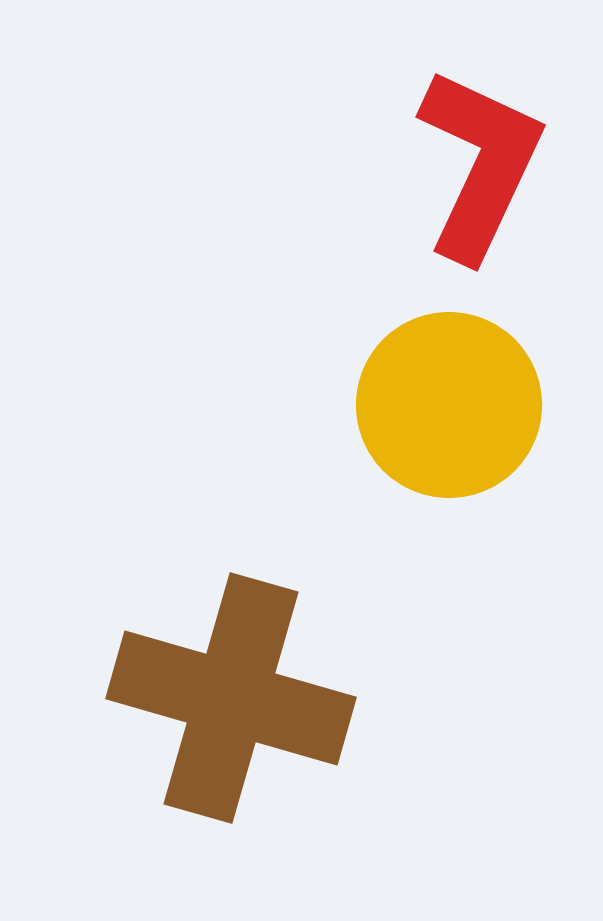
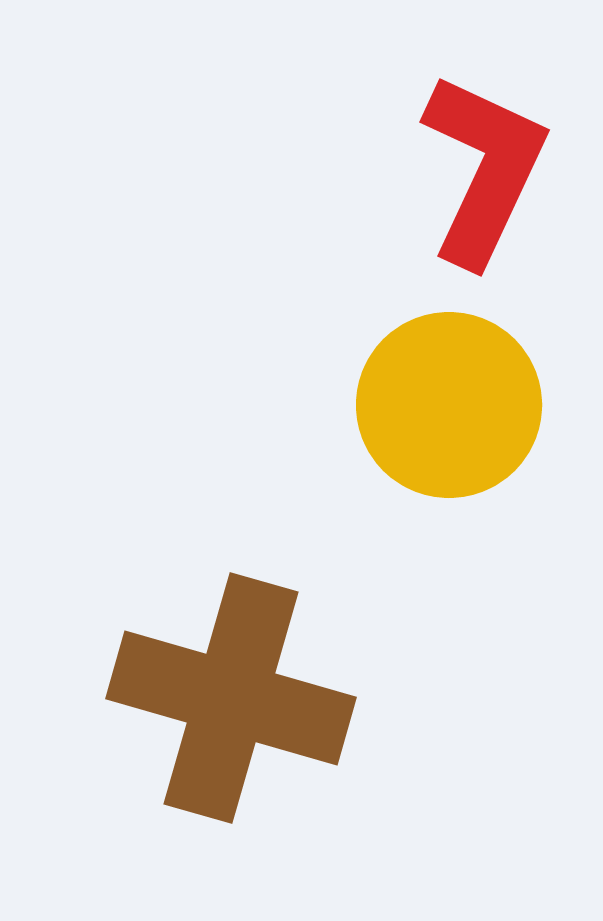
red L-shape: moved 4 px right, 5 px down
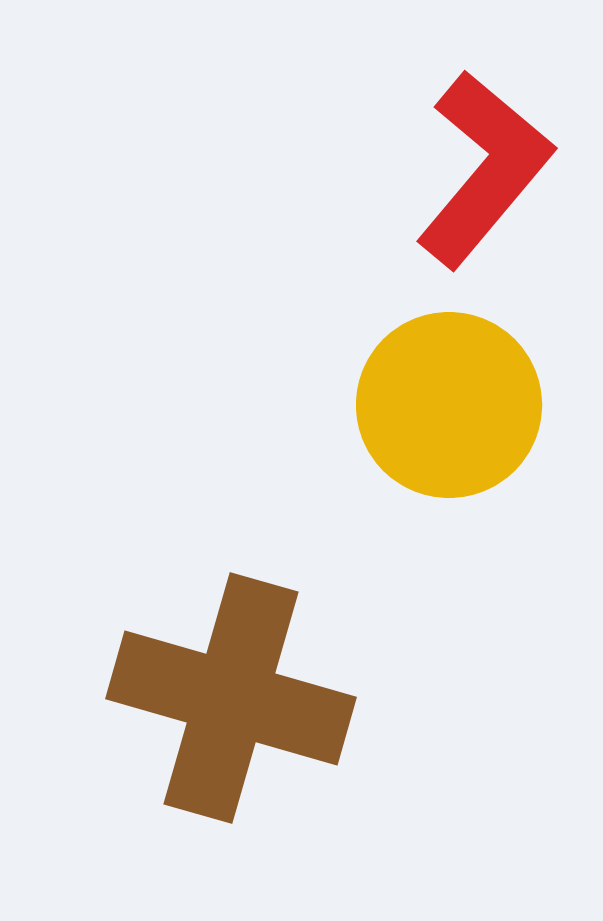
red L-shape: rotated 15 degrees clockwise
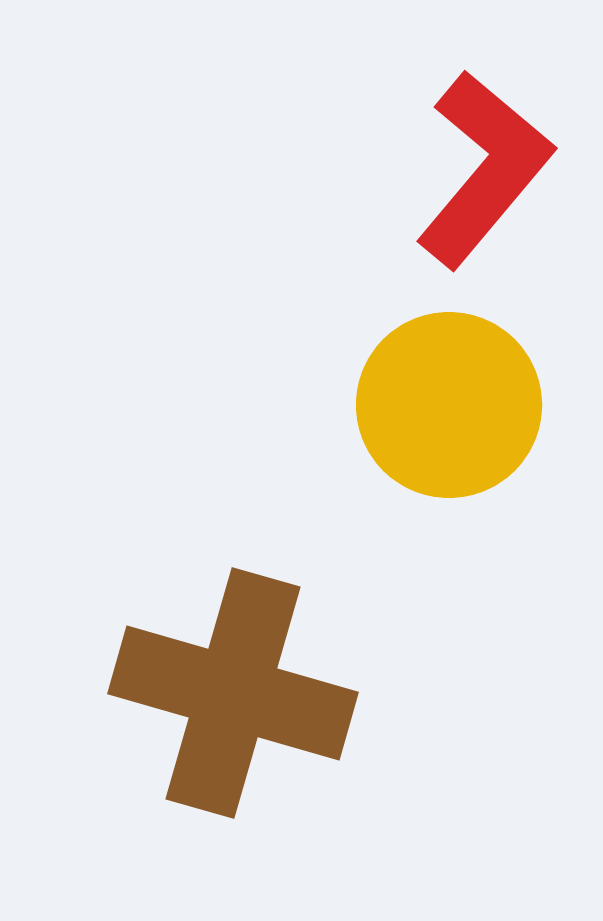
brown cross: moved 2 px right, 5 px up
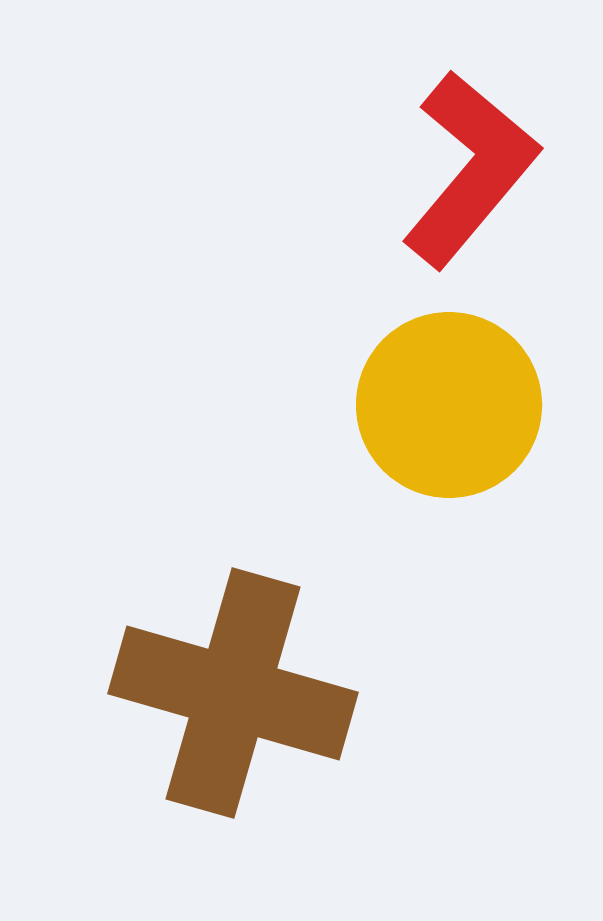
red L-shape: moved 14 px left
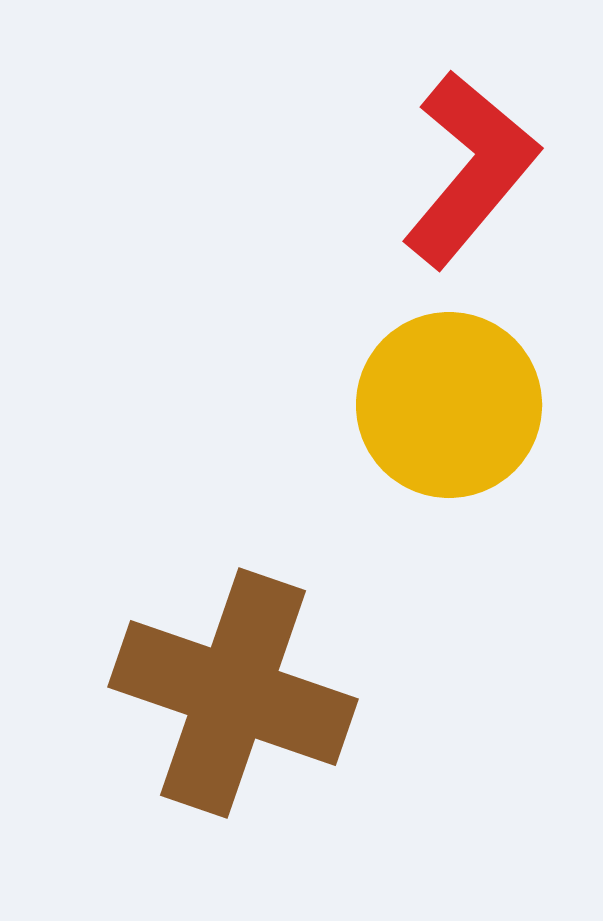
brown cross: rotated 3 degrees clockwise
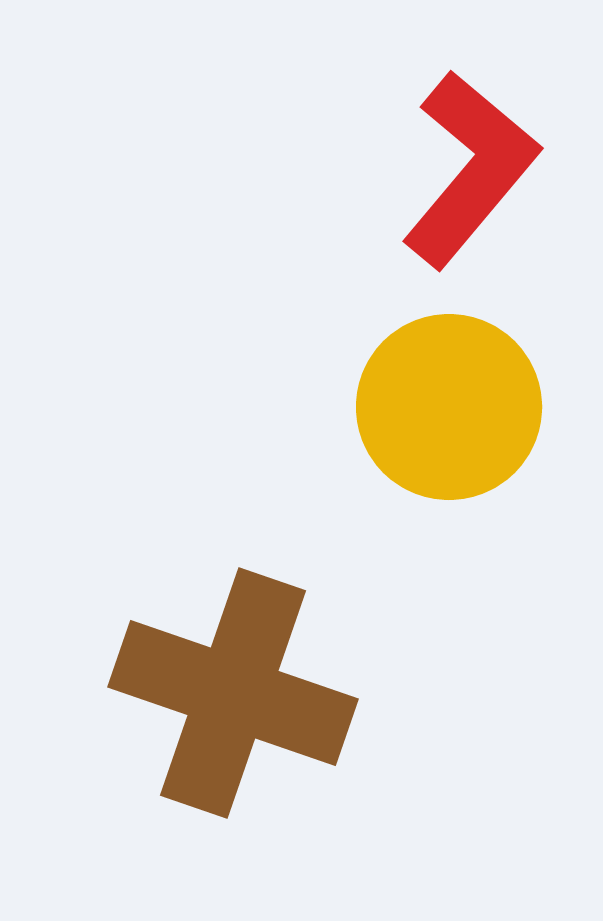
yellow circle: moved 2 px down
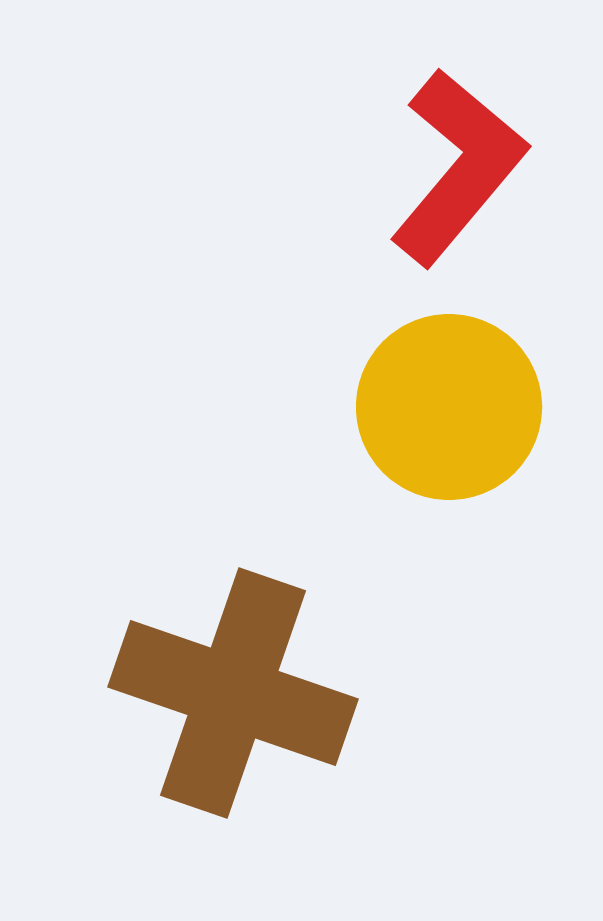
red L-shape: moved 12 px left, 2 px up
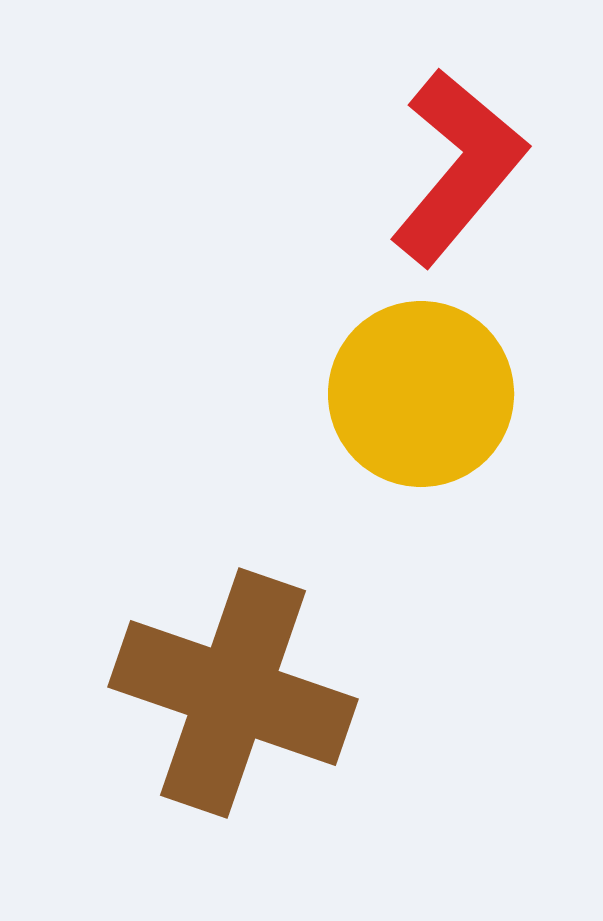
yellow circle: moved 28 px left, 13 px up
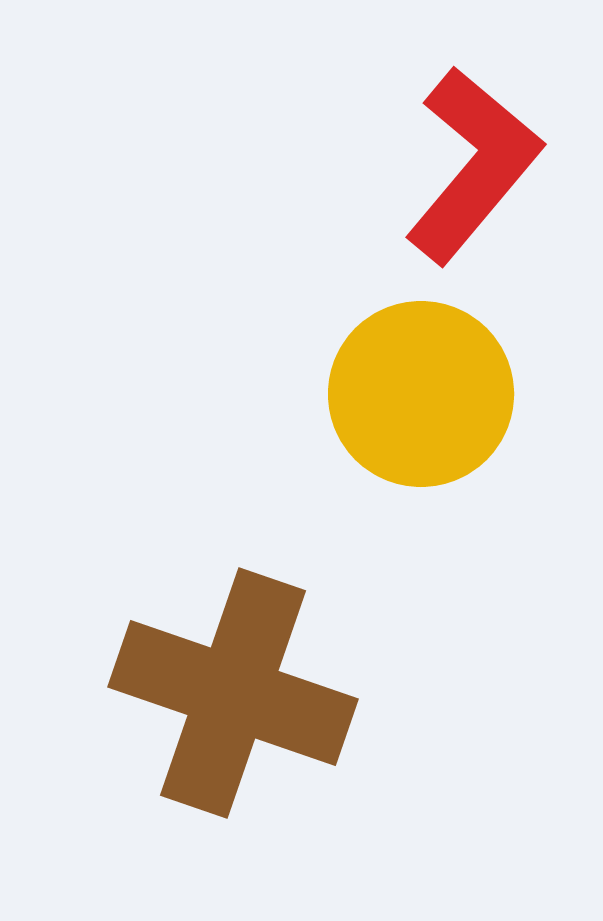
red L-shape: moved 15 px right, 2 px up
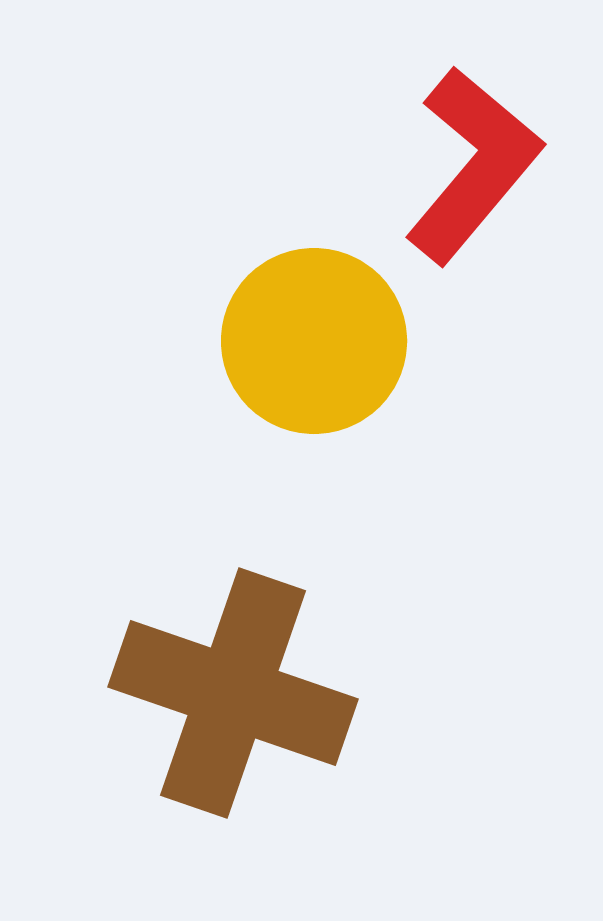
yellow circle: moved 107 px left, 53 px up
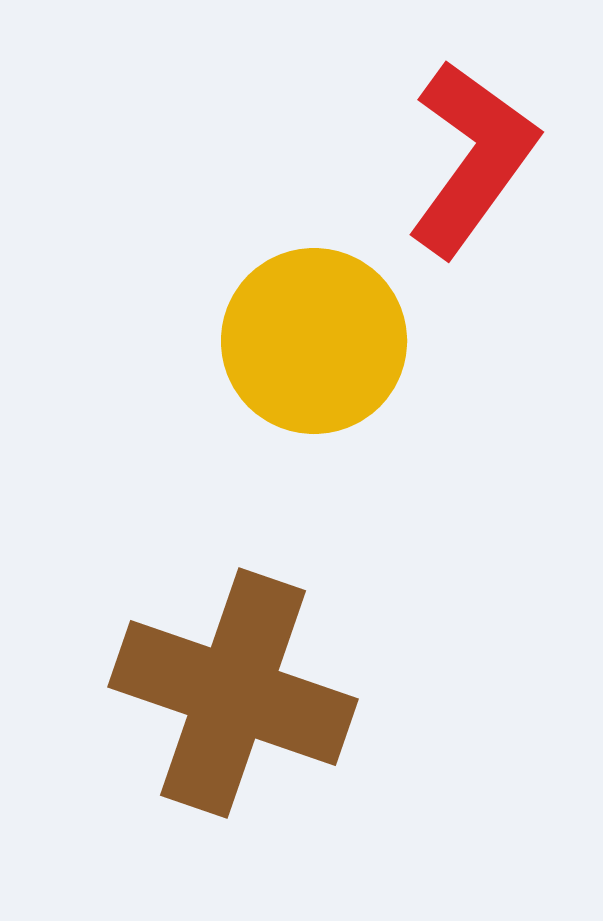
red L-shape: moved 1 px left, 7 px up; rotated 4 degrees counterclockwise
